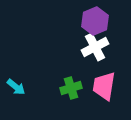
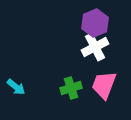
purple hexagon: moved 2 px down
pink trapezoid: moved 1 px up; rotated 12 degrees clockwise
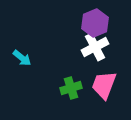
cyan arrow: moved 6 px right, 29 px up
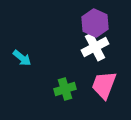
purple hexagon: rotated 12 degrees counterclockwise
green cross: moved 6 px left, 1 px down
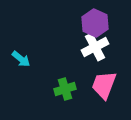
cyan arrow: moved 1 px left, 1 px down
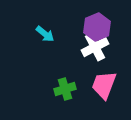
purple hexagon: moved 2 px right, 4 px down; rotated 12 degrees clockwise
cyan arrow: moved 24 px right, 25 px up
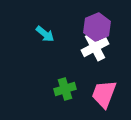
pink trapezoid: moved 9 px down
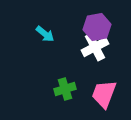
purple hexagon: rotated 12 degrees clockwise
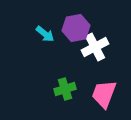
purple hexagon: moved 21 px left, 1 px down
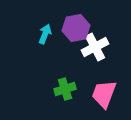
cyan arrow: rotated 108 degrees counterclockwise
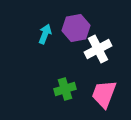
white cross: moved 3 px right, 2 px down
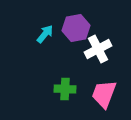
cyan arrow: rotated 18 degrees clockwise
green cross: rotated 20 degrees clockwise
